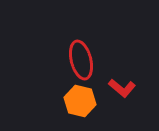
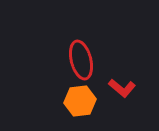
orange hexagon: rotated 20 degrees counterclockwise
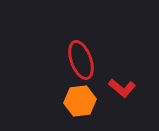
red ellipse: rotated 6 degrees counterclockwise
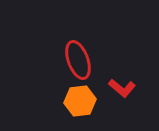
red ellipse: moved 3 px left
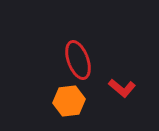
orange hexagon: moved 11 px left
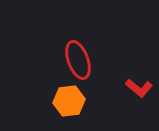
red L-shape: moved 17 px right
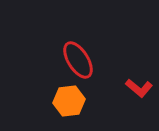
red ellipse: rotated 12 degrees counterclockwise
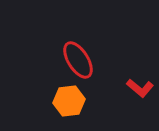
red L-shape: moved 1 px right
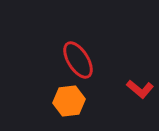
red L-shape: moved 1 px down
